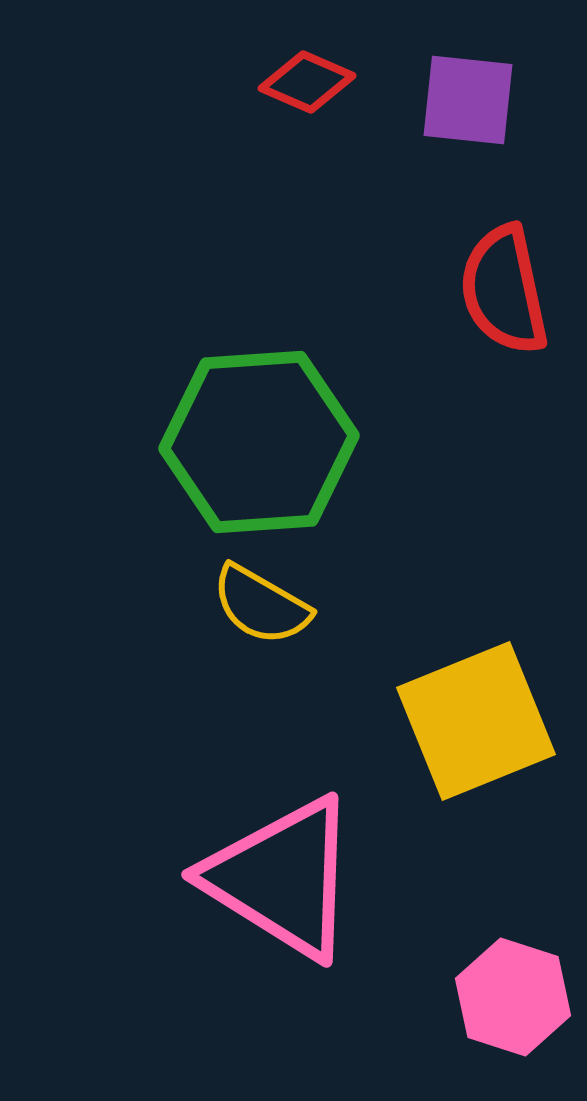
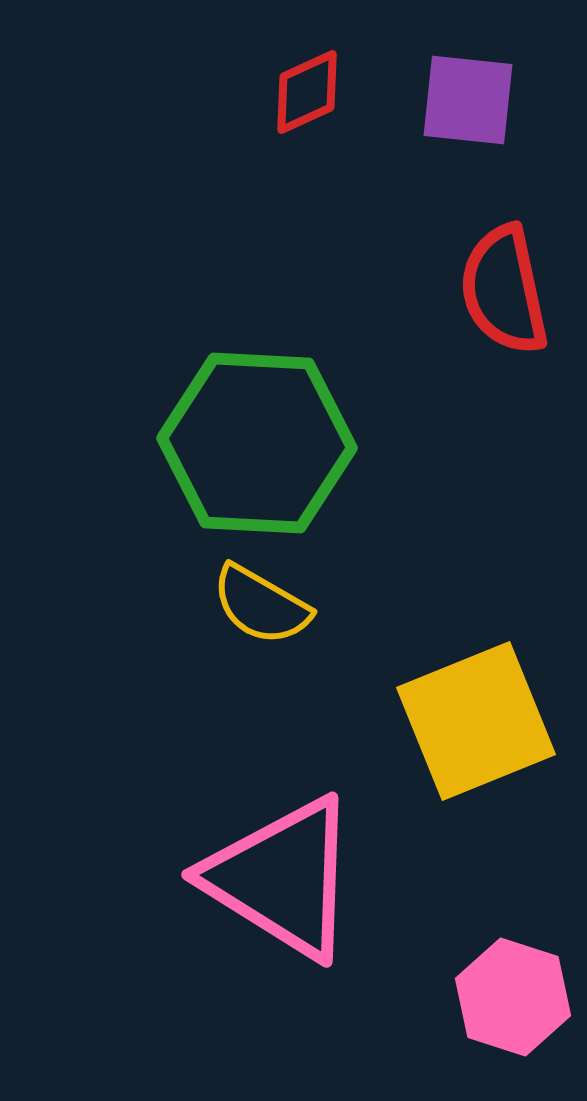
red diamond: moved 10 px down; rotated 48 degrees counterclockwise
green hexagon: moved 2 px left, 1 px down; rotated 7 degrees clockwise
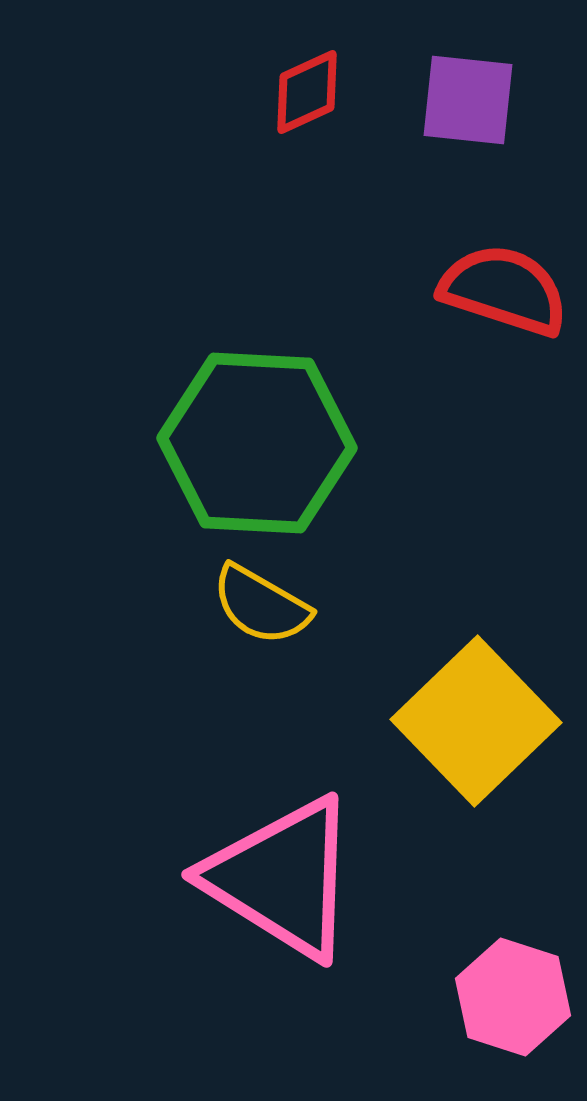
red semicircle: rotated 120 degrees clockwise
yellow square: rotated 22 degrees counterclockwise
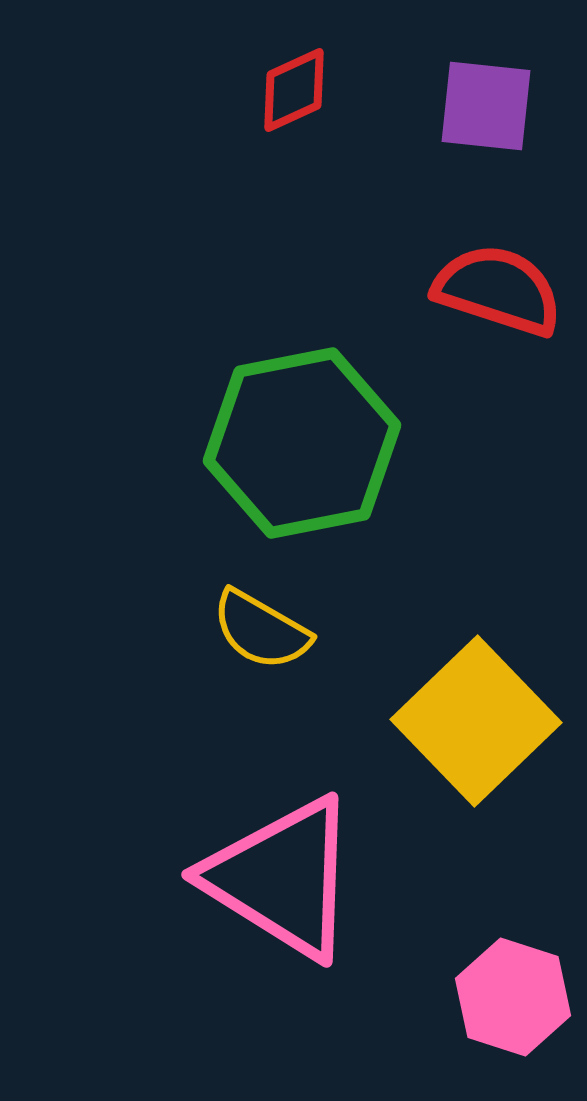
red diamond: moved 13 px left, 2 px up
purple square: moved 18 px right, 6 px down
red semicircle: moved 6 px left
green hexagon: moved 45 px right; rotated 14 degrees counterclockwise
yellow semicircle: moved 25 px down
